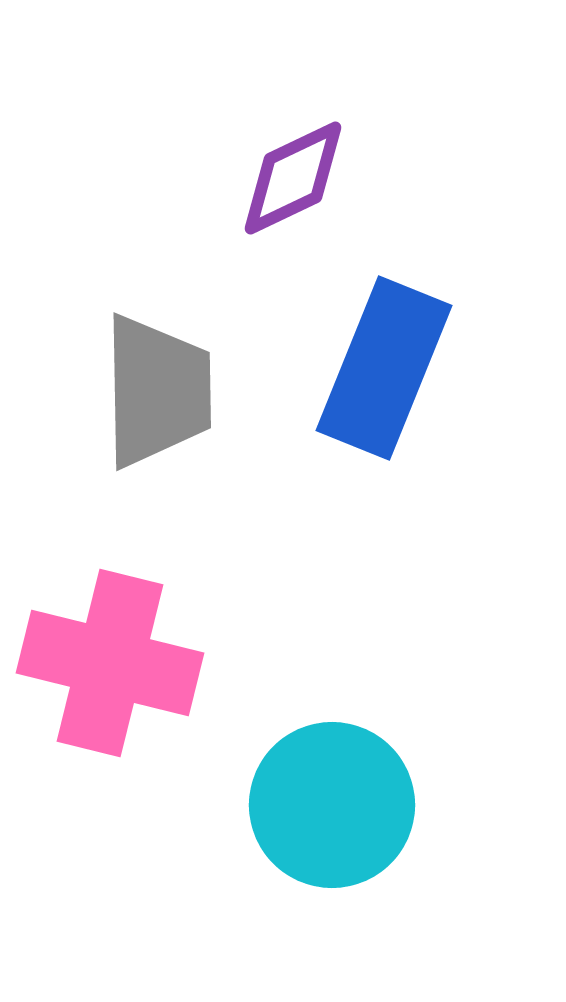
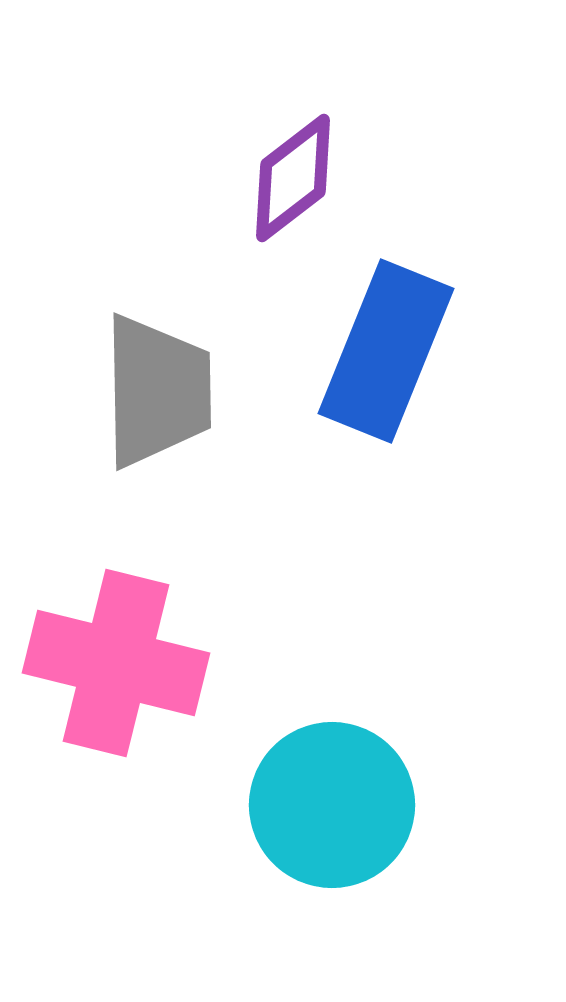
purple diamond: rotated 12 degrees counterclockwise
blue rectangle: moved 2 px right, 17 px up
pink cross: moved 6 px right
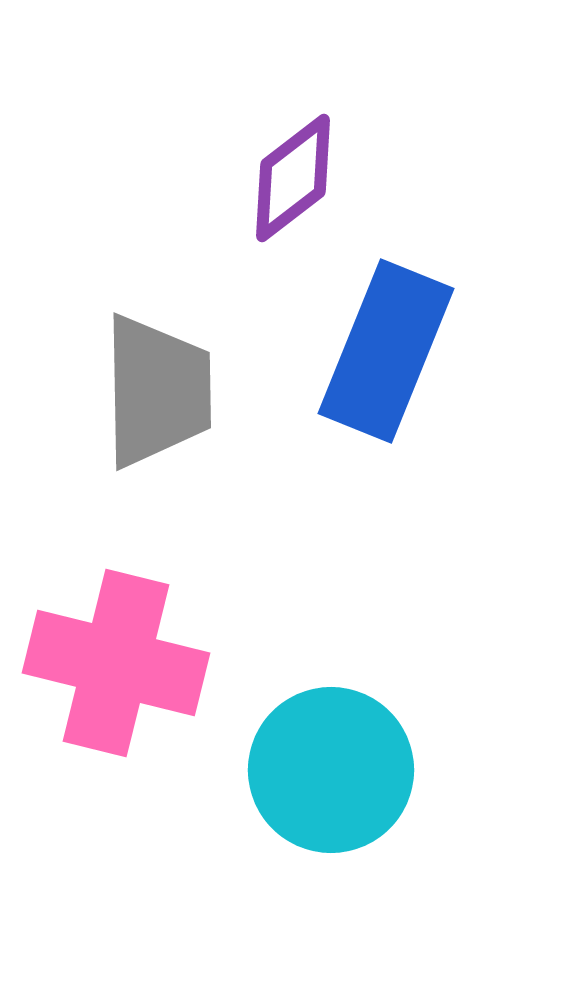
cyan circle: moved 1 px left, 35 px up
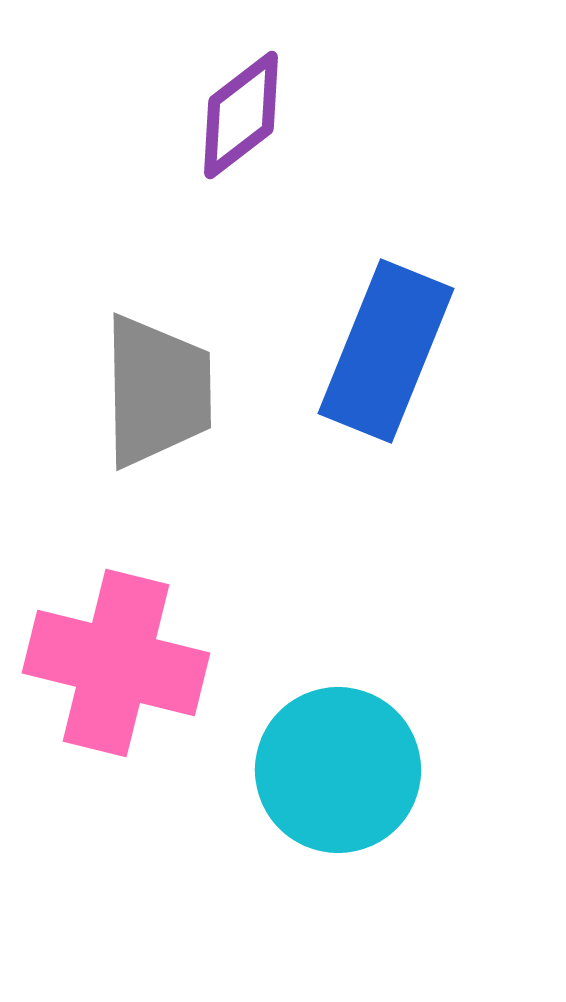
purple diamond: moved 52 px left, 63 px up
cyan circle: moved 7 px right
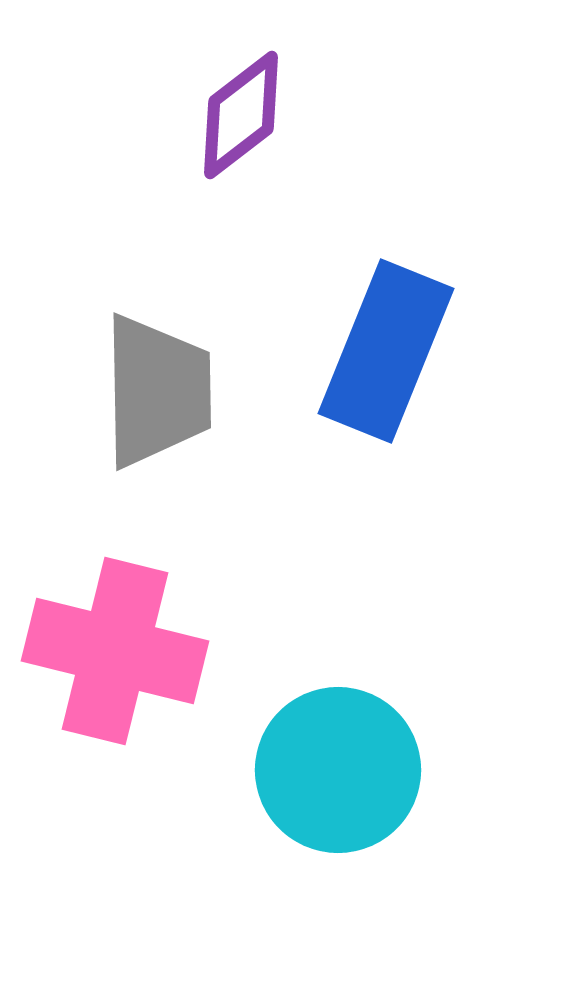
pink cross: moved 1 px left, 12 px up
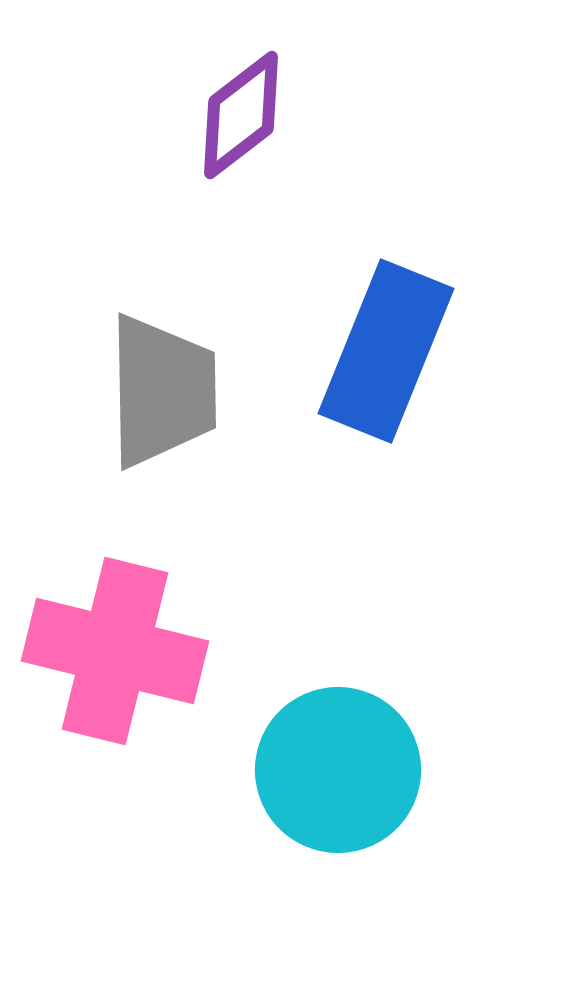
gray trapezoid: moved 5 px right
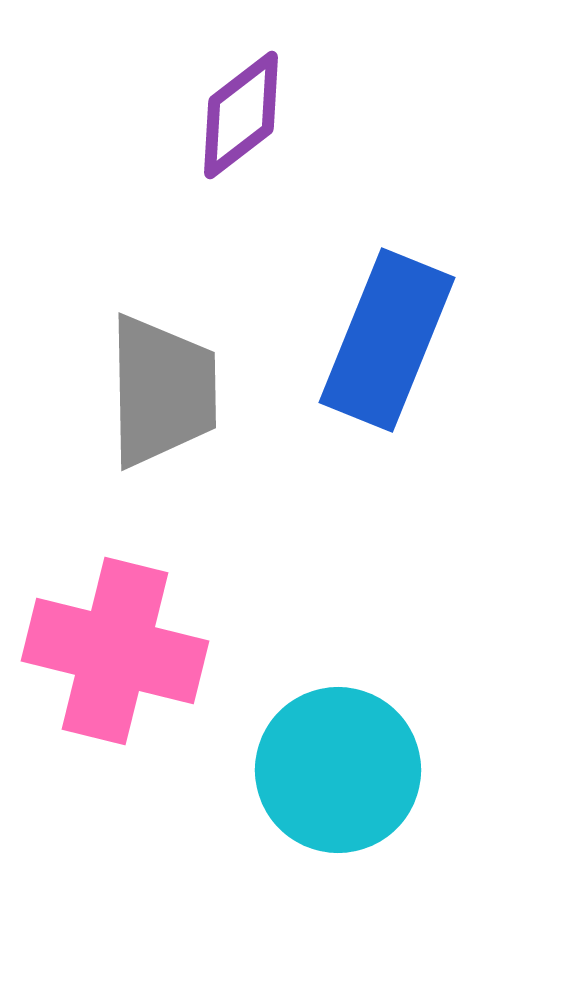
blue rectangle: moved 1 px right, 11 px up
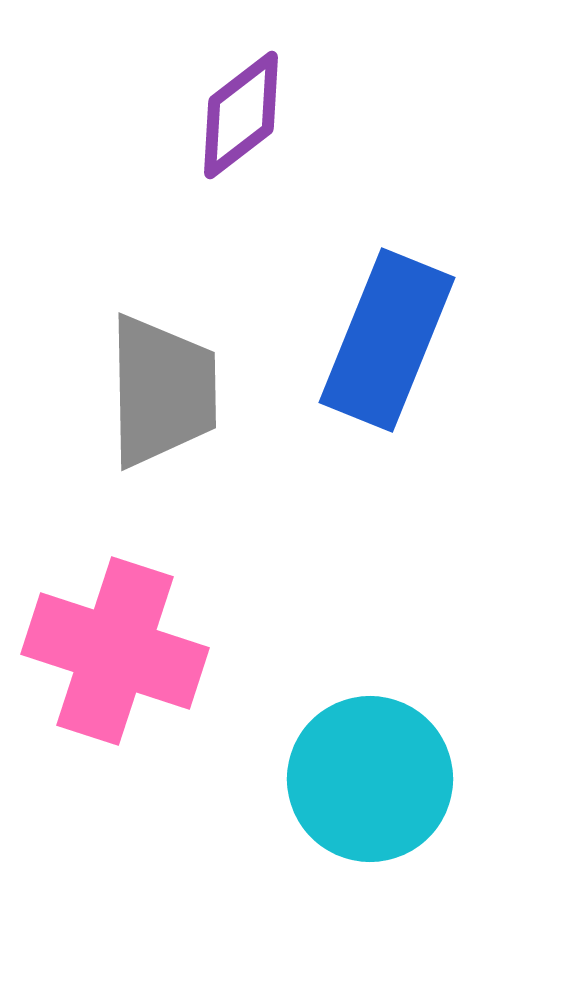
pink cross: rotated 4 degrees clockwise
cyan circle: moved 32 px right, 9 px down
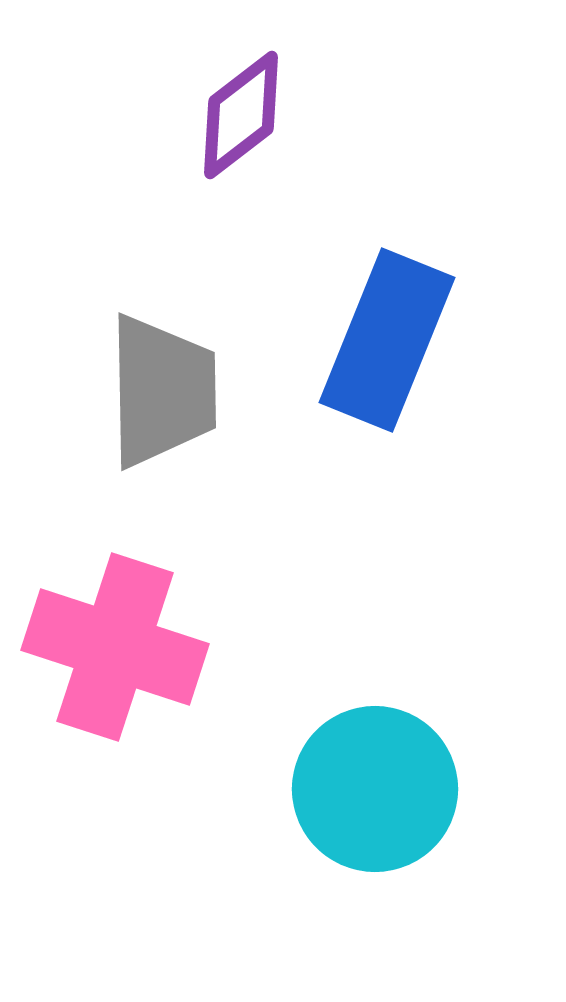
pink cross: moved 4 px up
cyan circle: moved 5 px right, 10 px down
